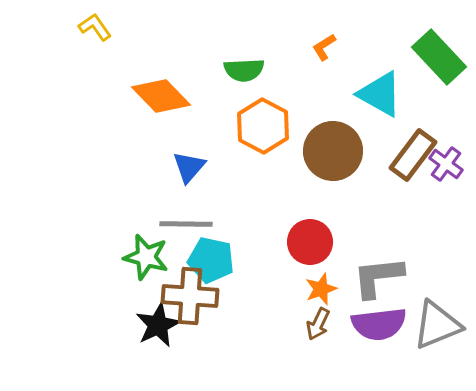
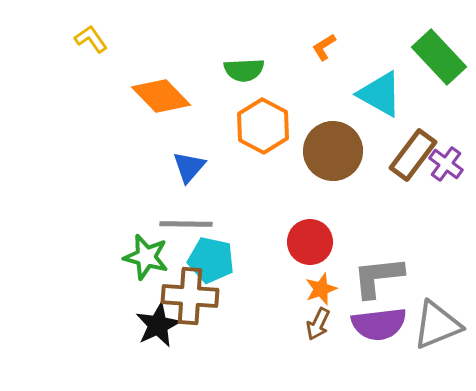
yellow L-shape: moved 4 px left, 12 px down
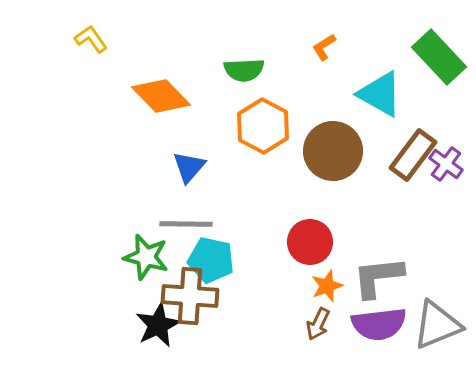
orange star: moved 6 px right, 3 px up
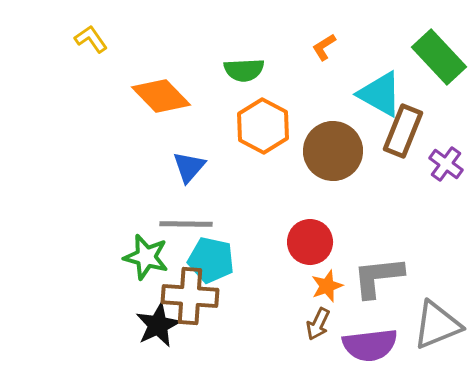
brown rectangle: moved 10 px left, 24 px up; rotated 15 degrees counterclockwise
purple semicircle: moved 9 px left, 21 px down
